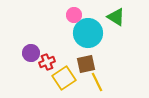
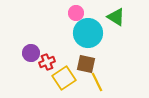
pink circle: moved 2 px right, 2 px up
brown square: rotated 24 degrees clockwise
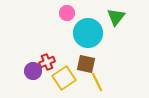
pink circle: moved 9 px left
green triangle: rotated 36 degrees clockwise
purple circle: moved 2 px right, 18 px down
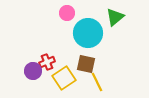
green triangle: moved 1 px left; rotated 12 degrees clockwise
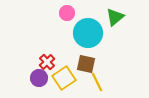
red cross: rotated 21 degrees counterclockwise
purple circle: moved 6 px right, 7 px down
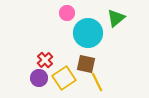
green triangle: moved 1 px right, 1 px down
red cross: moved 2 px left, 2 px up
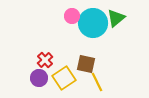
pink circle: moved 5 px right, 3 px down
cyan circle: moved 5 px right, 10 px up
